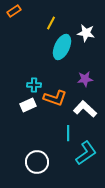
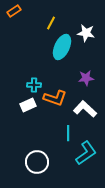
purple star: moved 1 px right, 1 px up
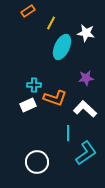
orange rectangle: moved 14 px right
